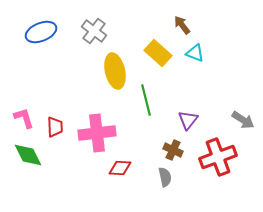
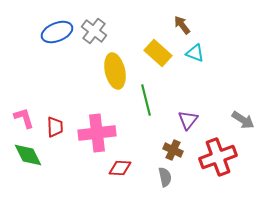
blue ellipse: moved 16 px right
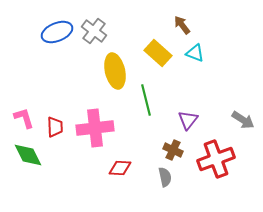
pink cross: moved 2 px left, 5 px up
red cross: moved 2 px left, 2 px down
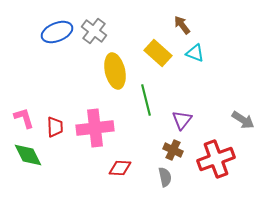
purple triangle: moved 6 px left
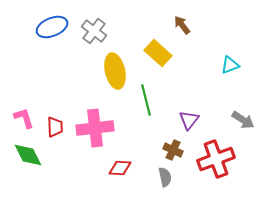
blue ellipse: moved 5 px left, 5 px up
cyan triangle: moved 35 px right, 12 px down; rotated 42 degrees counterclockwise
purple triangle: moved 7 px right
